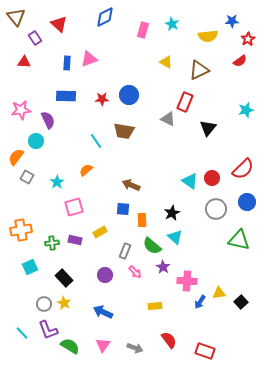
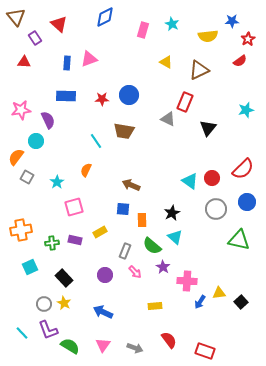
orange semicircle at (86, 170): rotated 24 degrees counterclockwise
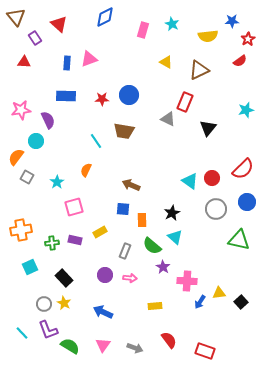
pink arrow at (135, 272): moved 5 px left, 6 px down; rotated 40 degrees counterclockwise
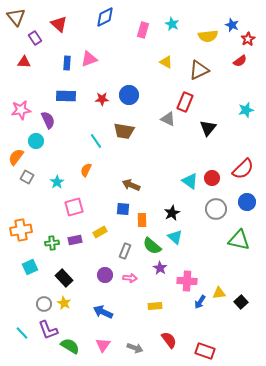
blue star at (232, 21): moved 4 px down; rotated 24 degrees clockwise
purple rectangle at (75, 240): rotated 24 degrees counterclockwise
purple star at (163, 267): moved 3 px left, 1 px down
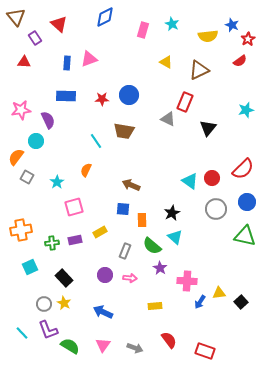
green triangle at (239, 240): moved 6 px right, 4 px up
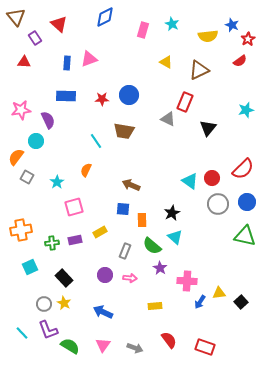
gray circle at (216, 209): moved 2 px right, 5 px up
red rectangle at (205, 351): moved 4 px up
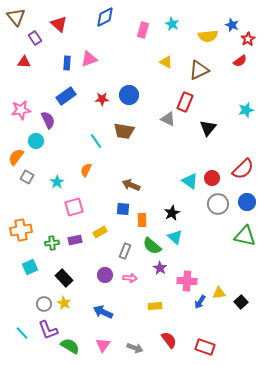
blue rectangle at (66, 96): rotated 36 degrees counterclockwise
